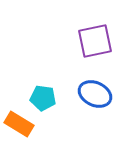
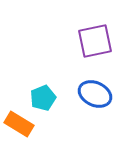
cyan pentagon: rotated 30 degrees counterclockwise
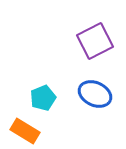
purple square: rotated 15 degrees counterclockwise
orange rectangle: moved 6 px right, 7 px down
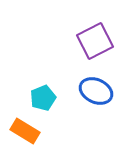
blue ellipse: moved 1 px right, 3 px up
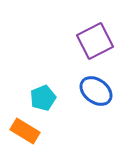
blue ellipse: rotated 12 degrees clockwise
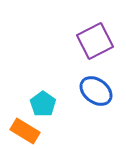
cyan pentagon: moved 6 px down; rotated 15 degrees counterclockwise
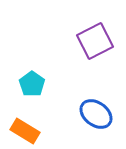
blue ellipse: moved 23 px down
cyan pentagon: moved 11 px left, 20 px up
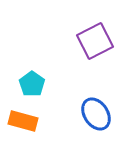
blue ellipse: rotated 20 degrees clockwise
orange rectangle: moved 2 px left, 10 px up; rotated 16 degrees counterclockwise
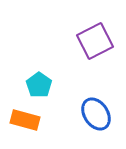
cyan pentagon: moved 7 px right, 1 px down
orange rectangle: moved 2 px right, 1 px up
